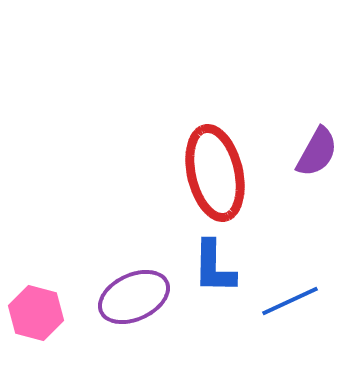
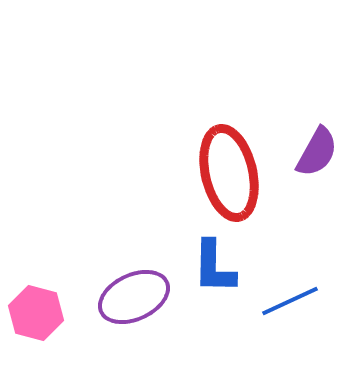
red ellipse: moved 14 px right
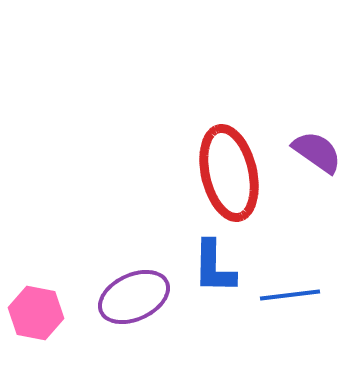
purple semicircle: rotated 84 degrees counterclockwise
blue line: moved 6 px up; rotated 18 degrees clockwise
pink hexagon: rotated 4 degrees counterclockwise
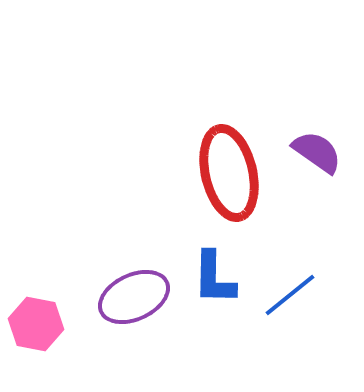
blue L-shape: moved 11 px down
blue line: rotated 32 degrees counterclockwise
pink hexagon: moved 11 px down
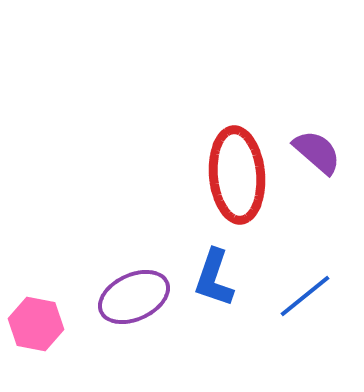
purple semicircle: rotated 6 degrees clockwise
red ellipse: moved 8 px right, 2 px down; rotated 8 degrees clockwise
blue L-shape: rotated 18 degrees clockwise
blue line: moved 15 px right, 1 px down
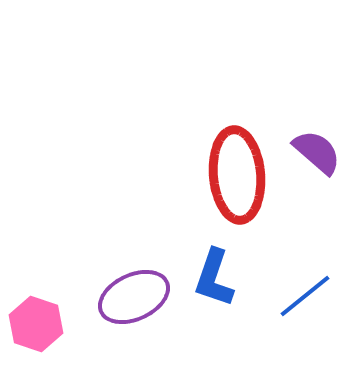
pink hexagon: rotated 8 degrees clockwise
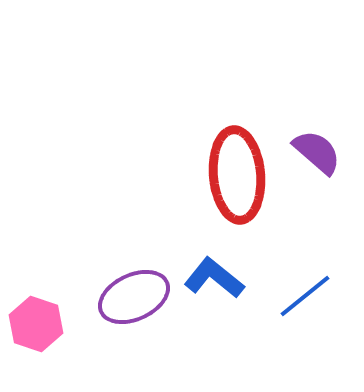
blue L-shape: rotated 110 degrees clockwise
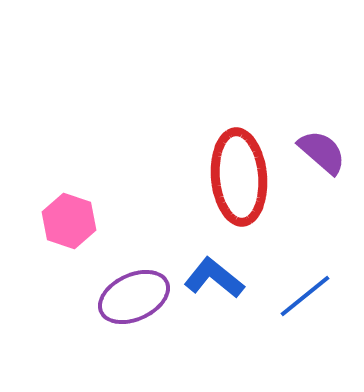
purple semicircle: moved 5 px right
red ellipse: moved 2 px right, 2 px down
pink hexagon: moved 33 px right, 103 px up
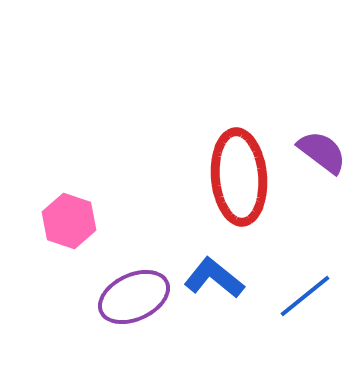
purple semicircle: rotated 4 degrees counterclockwise
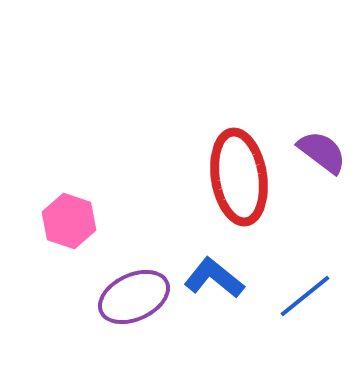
red ellipse: rotated 4 degrees counterclockwise
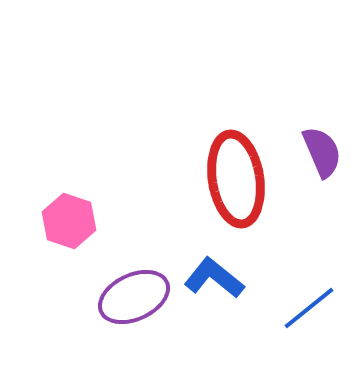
purple semicircle: rotated 30 degrees clockwise
red ellipse: moved 3 px left, 2 px down
blue line: moved 4 px right, 12 px down
